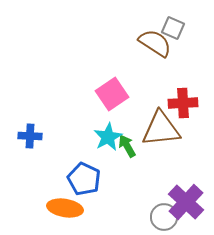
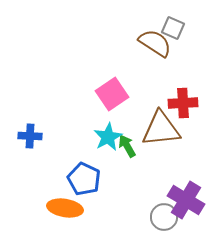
purple cross: moved 2 px up; rotated 12 degrees counterclockwise
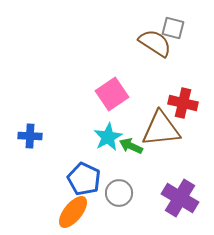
gray square: rotated 10 degrees counterclockwise
red cross: rotated 16 degrees clockwise
green arrow: moved 4 px right; rotated 35 degrees counterclockwise
purple cross: moved 6 px left, 2 px up
orange ellipse: moved 8 px right, 4 px down; rotated 60 degrees counterclockwise
gray circle: moved 45 px left, 24 px up
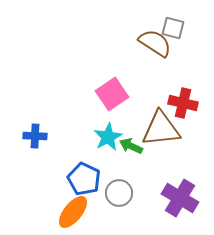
blue cross: moved 5 px right
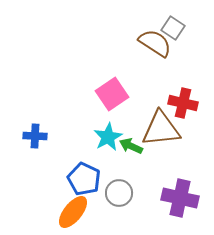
gray square: rotated 20 degrees clockwise
purple cross: rotated 18 degrees counterclockwise
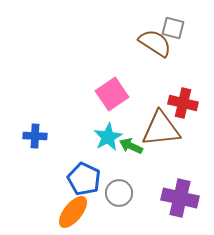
gray square: rotated 20 degrees counterclockwise
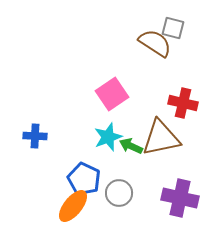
brown triangle: moved 9 px down; rotated 6 degrees counterclockwise
cyan star: rotated 8 degrees clockwise
orange ellipse: moved 6 px up
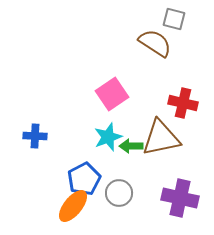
gray square: moved 1 px right, 9 px up
green arrow: rotated 25 degrees counterclockwise
blue pentagon: rotated 20 degrees clockwise
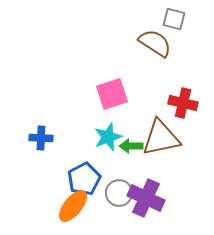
pink square: rotated 16 degrees clockwise
blue cross: moved 6 px right, 2 px down
purple cross: moved 34 px left; rotated 12 degrees clockwise
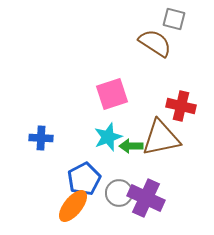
red cross: moved 2 px left, 3 px down
